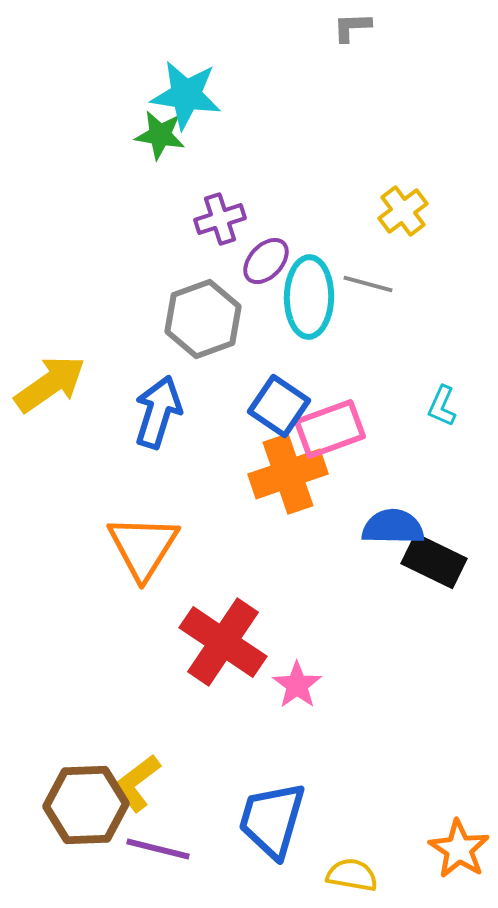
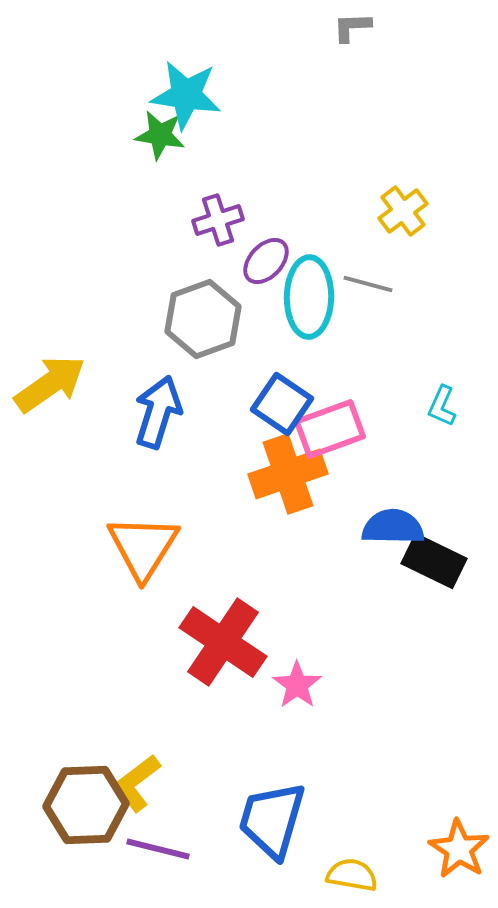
purple cross: moved 2 px left, 1 px down
blue square: moved 3 px right, 2 px up
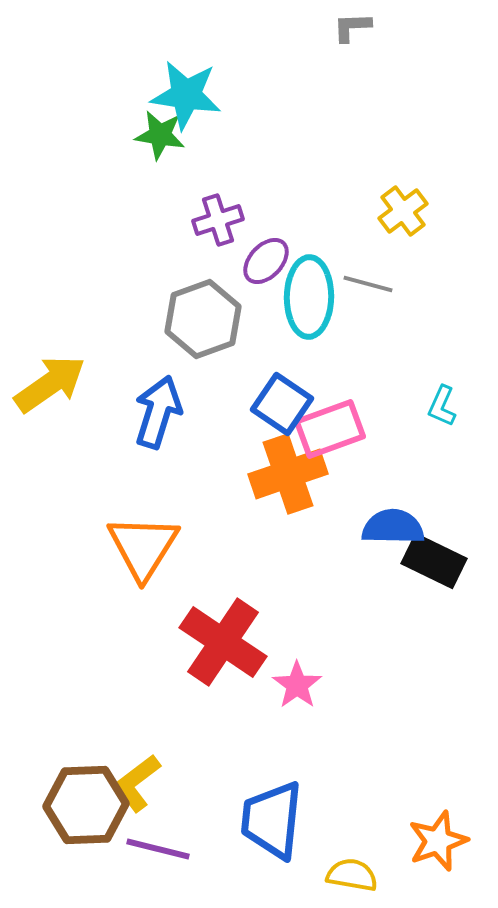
blue trapezoid: rotated 10 degrees counterclockwise
orange star: moved 21 px left, 8 px up; rotated 20 degrees clockwise
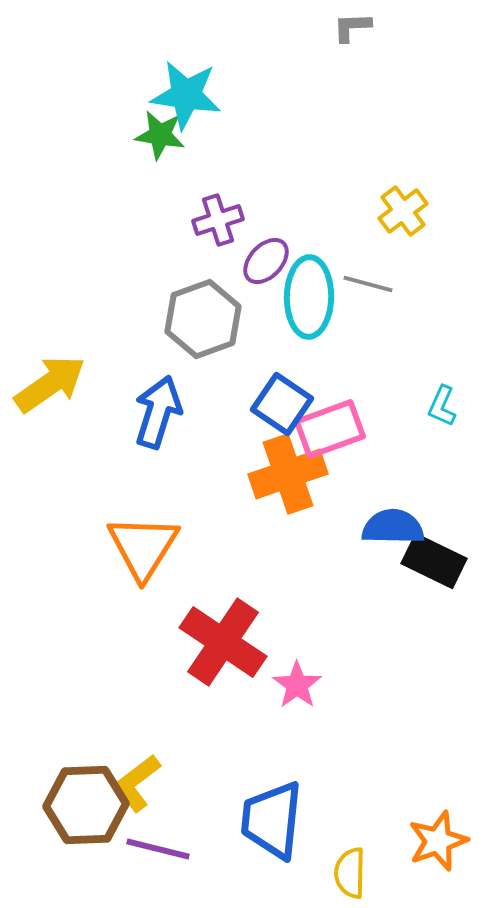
yellow semicircle: moved 2 px left, 2 px up; rotated 99 degrees counterclockwise
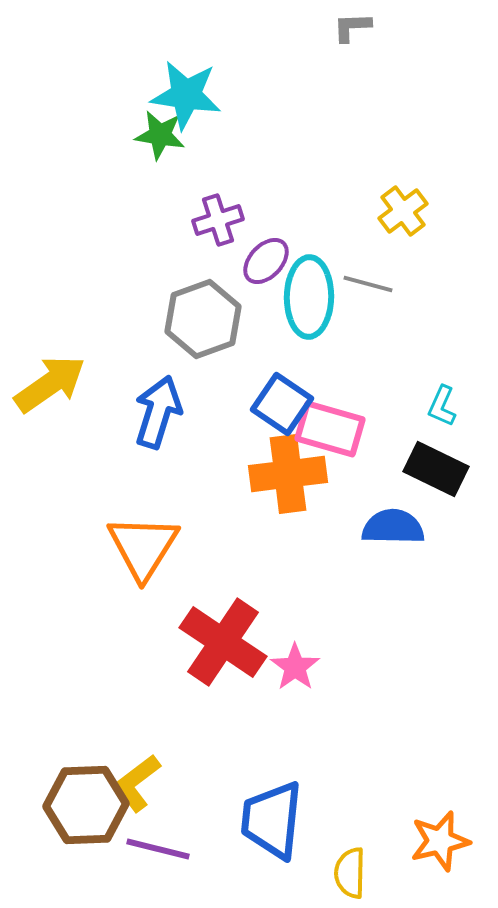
pink rectangle: rotated 36 degrees clockwise
orange cross: rotated 12 degrees clockwise
black rectangle: moved 2 px right, 92 px up
pink star: moved 2 px left, 18 px up
orange star: moved 2 px right; rotated 6 degrees clockwise
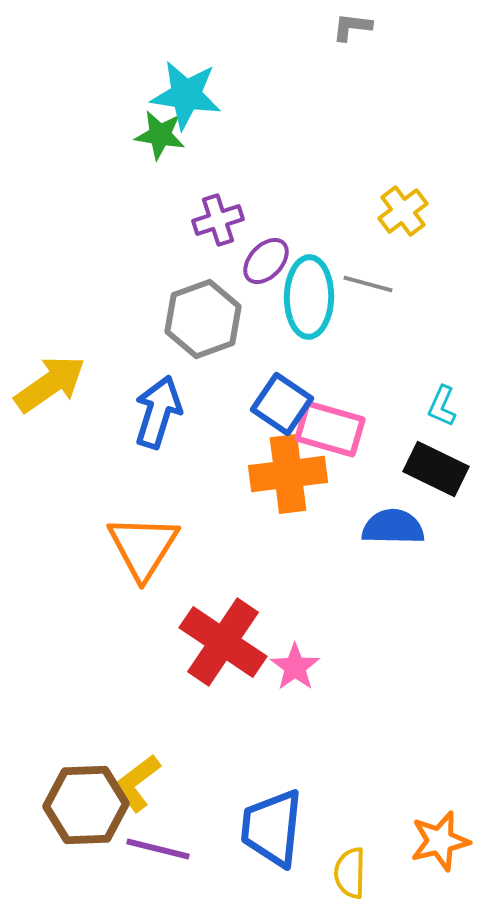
gray L-shape: rotated 9 degrees clockwise
blue trapezoid: moved 8 px down
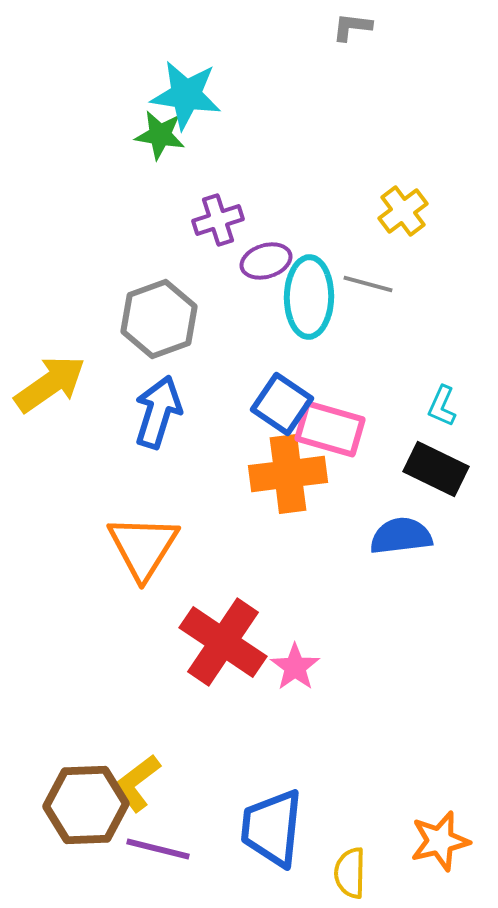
purple ellipse: rotated 30 degrees clockwise
gray hexagon: moved 44 px left
blue semicircle: moved 8 px right, 9 px down; rotated 8 degrees counterclockwise
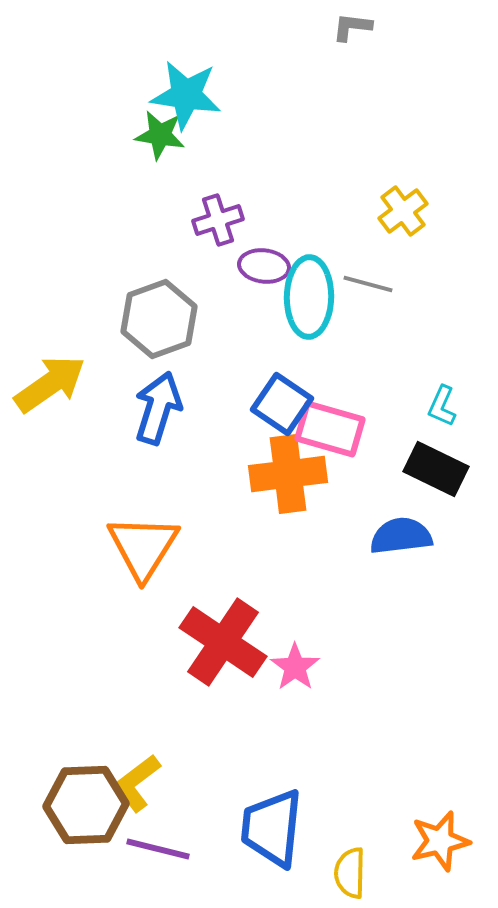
purple ellipse: moved 2 px left, 5 px down; rotated 24 degrees clockwise
blue arrow: moved 4 px up
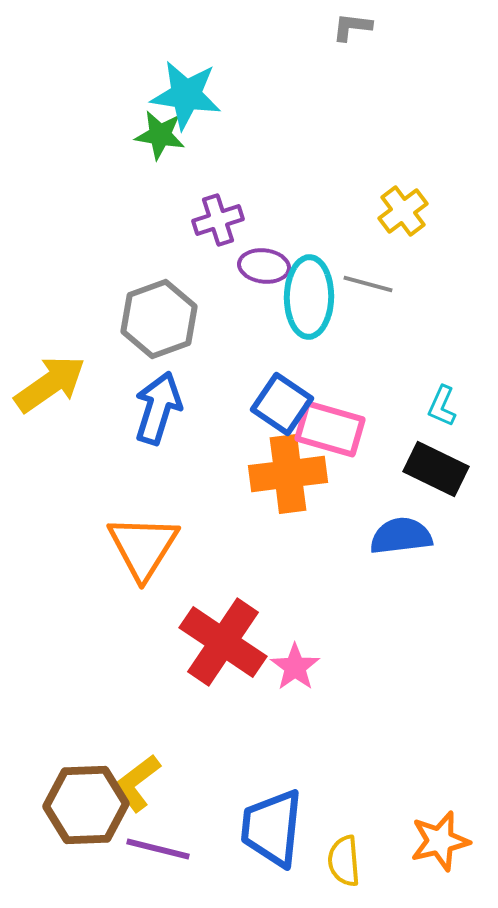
yellow semicircle: moved 6 px left, 12 px up; rotated 6 degrees counterclockwise
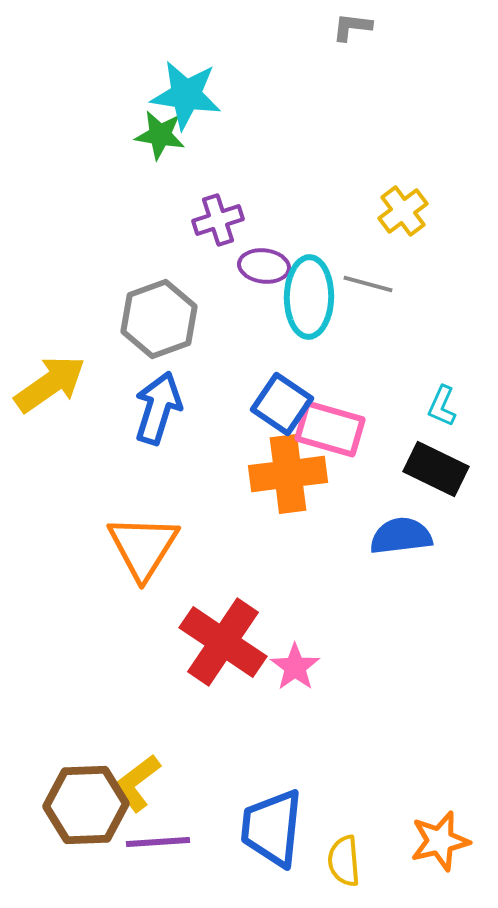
purple line: moved 7 px up; rotated 18 degrees counterclockwise
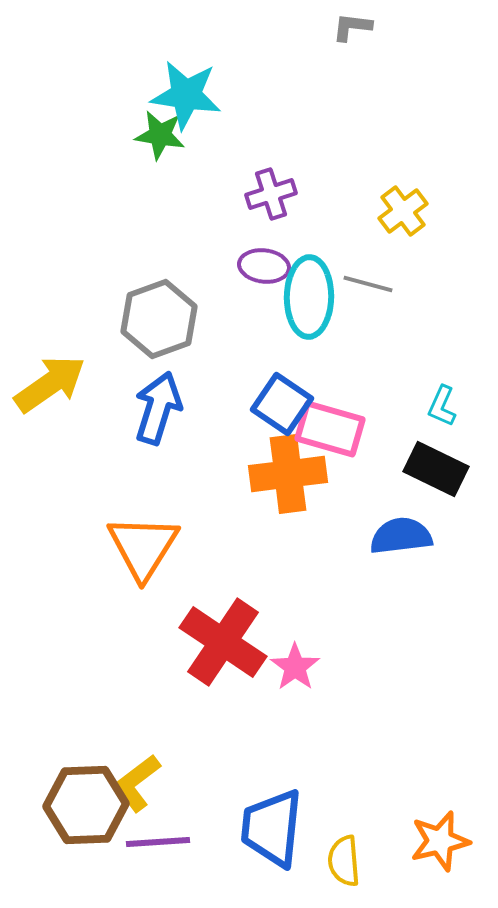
purple cross: moved 53 px right, 26 px up
